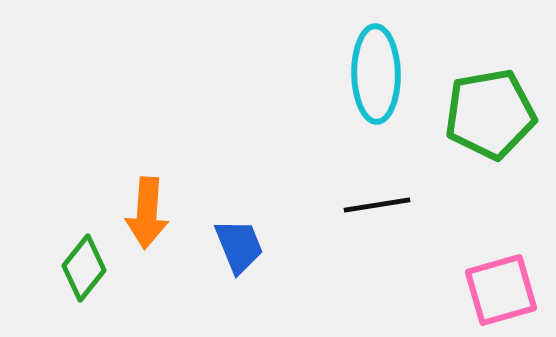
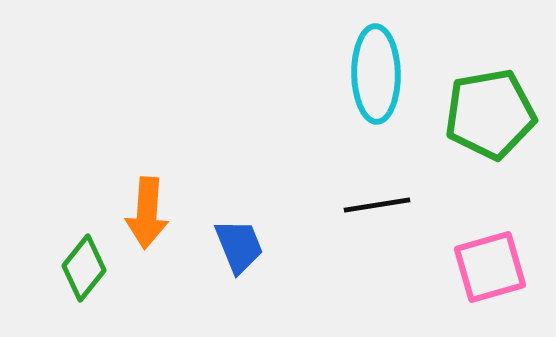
pink square: moved 11 px left, 23 px up
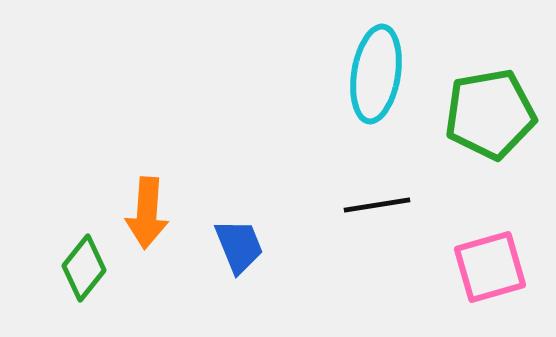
cyan ellipse: rotated 10 degrees clockwise
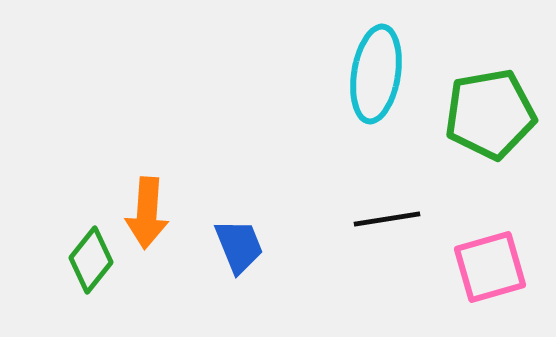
black line: moved 10 px right, 14 px down
green diamond: moved 7 px right, 8 px up
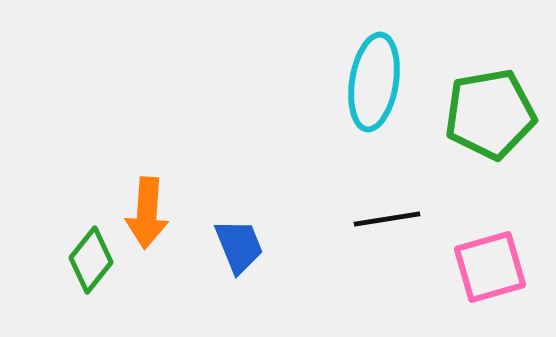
cyan ellipse: moved 2 px left, 8 px down
